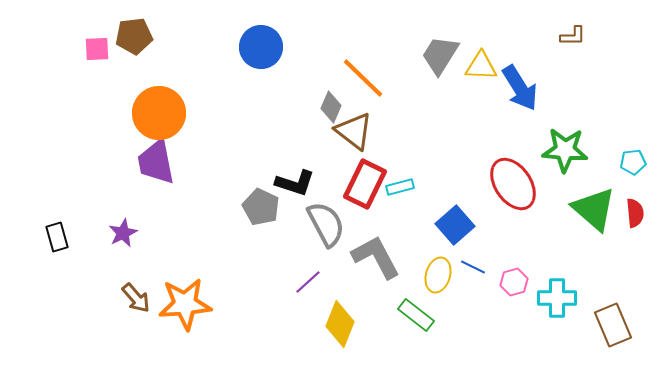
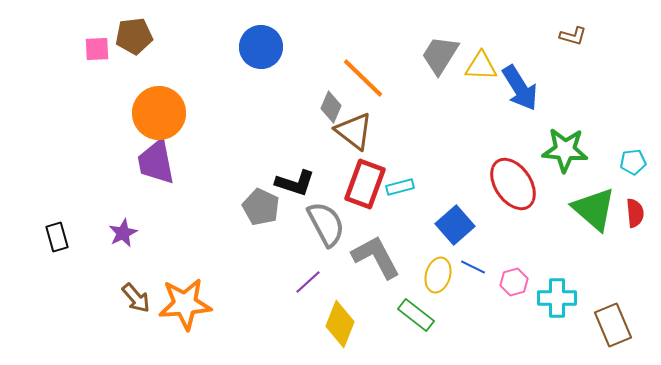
brown L-shape: rotated 16 degrees clockwise
red rectangle: rotated 6 degrees counterclockwise
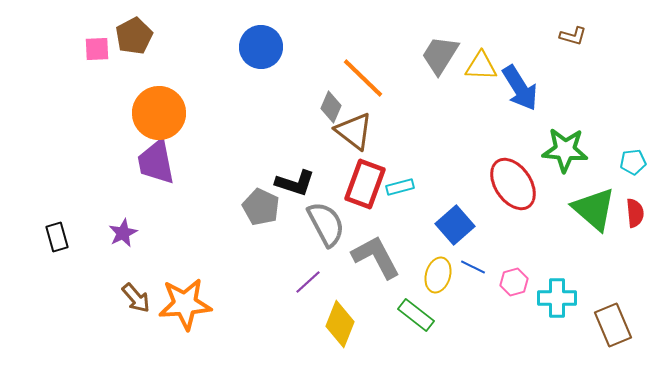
brown pentagon: rotated 21 degrees counterclockwise
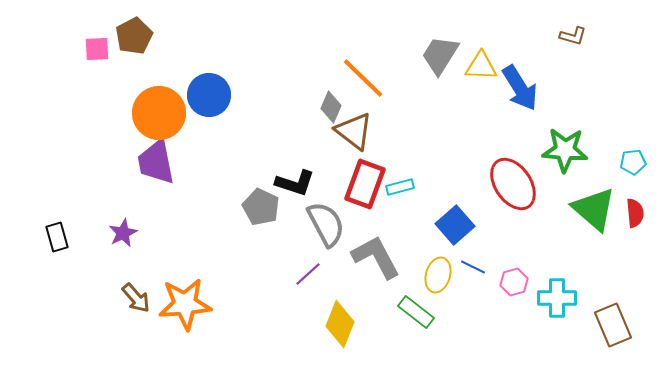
blue circle: moved 52 px left, 48 px down
purple line: moved 8 px up
green rectangle: moved 3 px up
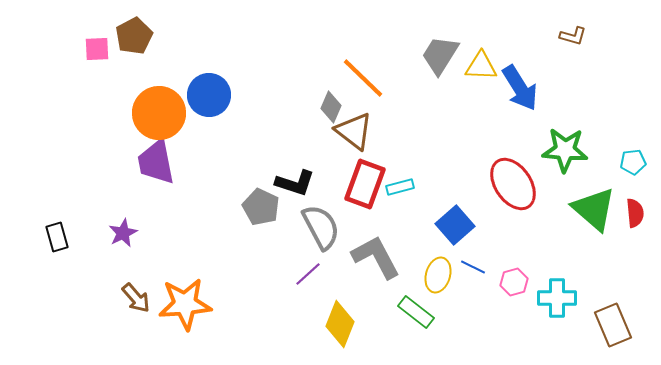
gray semicircle: moved 5 px left, 3 px down
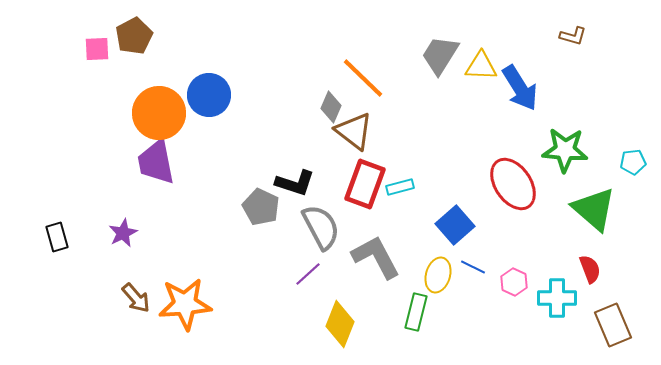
red semicircle: moved 45 px left, 56 px down; rotated 16 degrees counterclockwise
pink hexagon: rotated 20 degrees counterclockwise
green rectangle: rotated 66 degrees clockwise
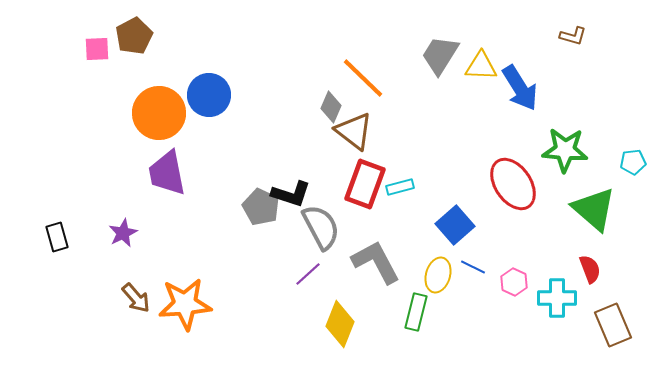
purple trapezoid: moved 11 px right, 11 px down
black L-shape: moved 4 px left, 11 px down
gray L-shape: moved 5 px down
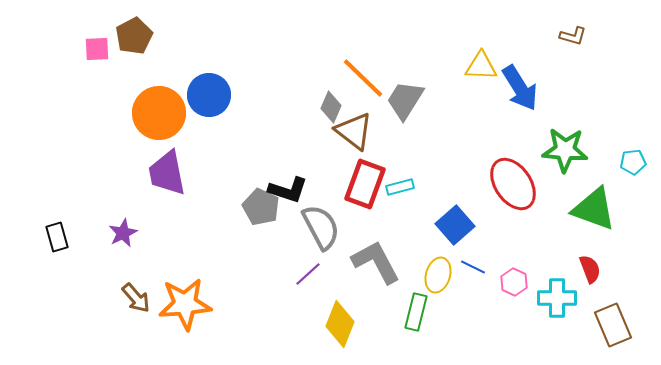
gray trapezoid: moved 35 px left, 45 px down
black L-shape: moved 3 px left, 4 px up
green triangle: rotated 21 degrees counterclockwise
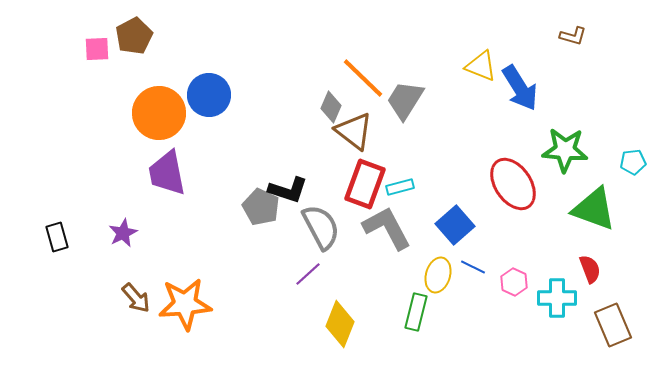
yellow triangle: rotated 20 degrees clockwise
gray L-shape: moved 11 px right, 34 px up
